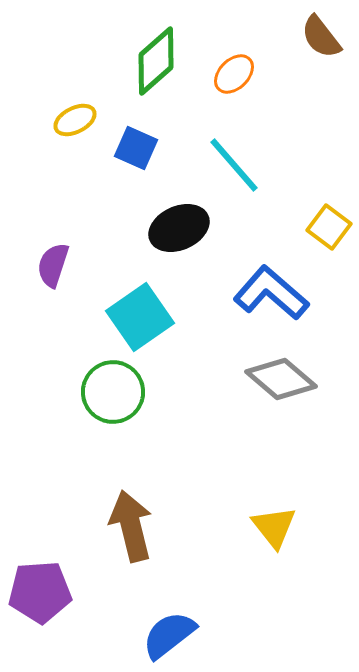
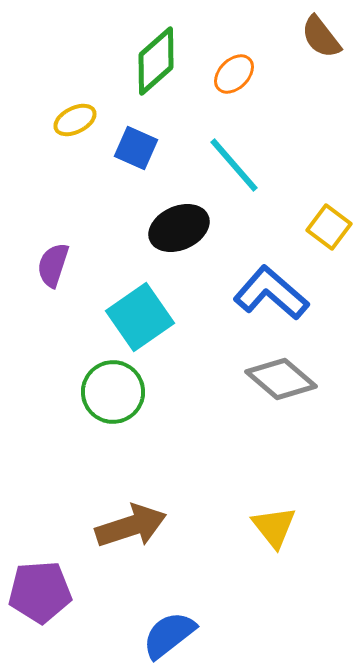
brown arrow: rotated 86 degrees clockwise
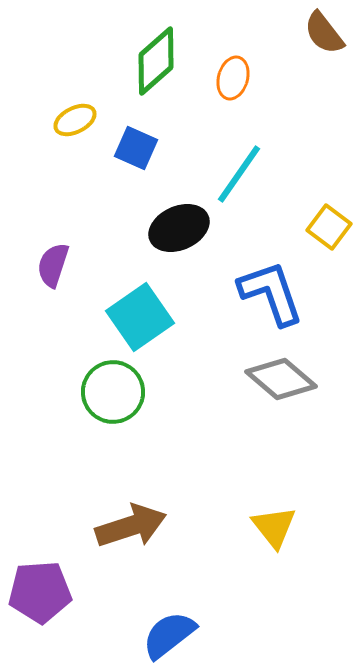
brown semicircle: moved 3 px right, 4 px up
orange ellipse: moved 1 px left, 4 px down; rotated 30 degrees counterclockwise
cyan line: moved 5 px right, 9 px down; rotated 76 degrees clockwise
blue L-shape: rotated 30 degrees clockwise
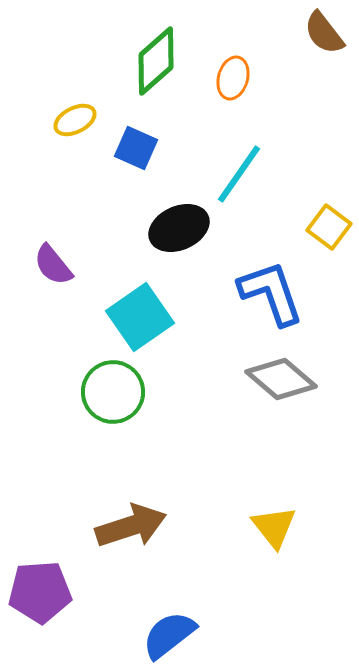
purple semicircle: rotated 57 degrees counterclockwise
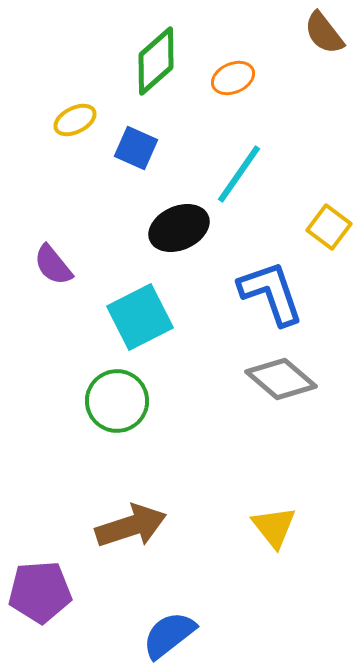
orange ellipse: rotated 51 degrees clockwise
cyan square: rotated 8 degrees clockwise
green circle: moved 4 px right, 9 px down
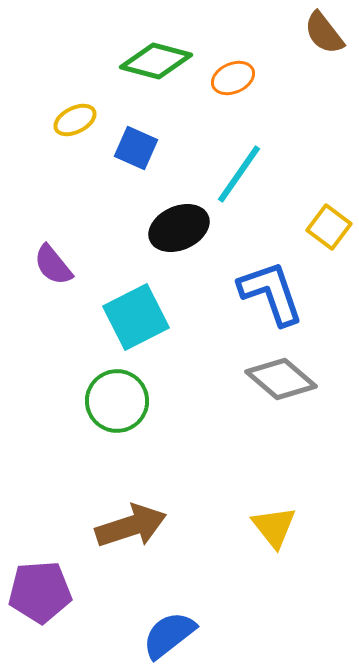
green diamond: rotated 56 degrees clockwise
cyan square: moved 4 px left
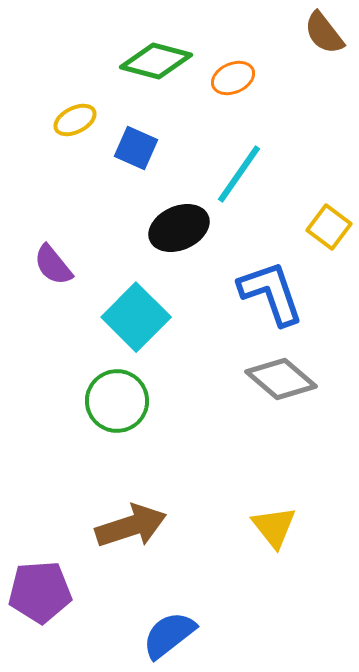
cyan square: rotated 18 degrees counterclockwise
